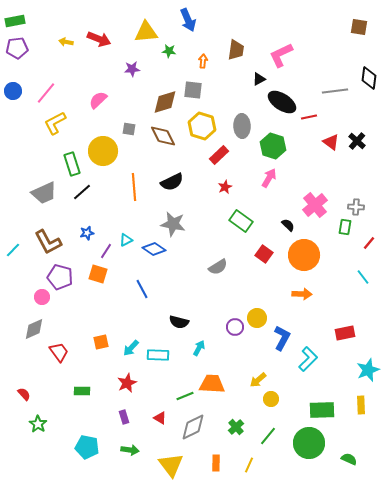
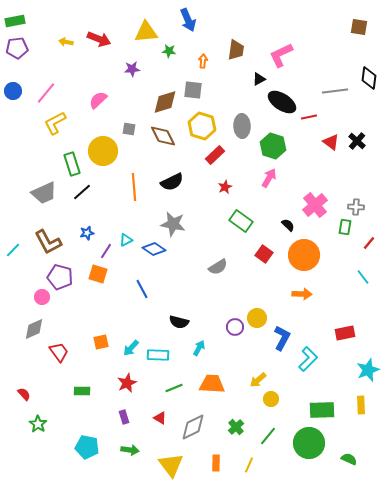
red rectangle at (219, 155): moved 4 px left
green line at (185, 396): moved 11 px left, 8 px up
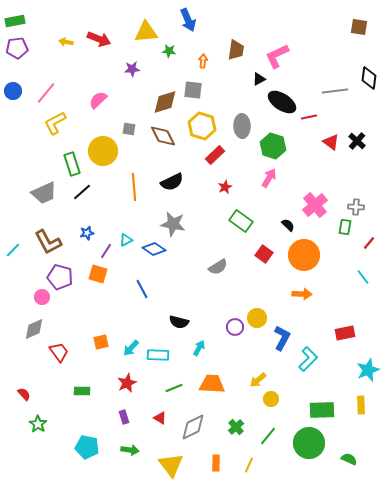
pink L-shape at (281, 55): moved 4 px left, 1 px down
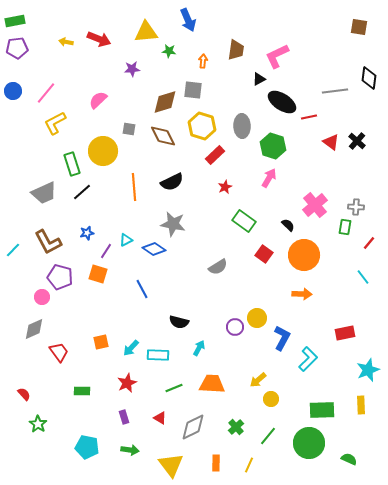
green rectangle at (241, 221): moved 3 px right
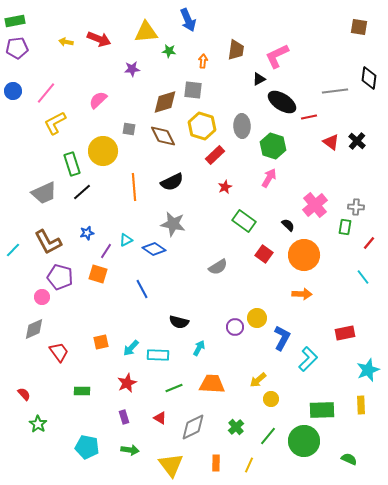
green circle at (309, 443): moved 5 px left, 2 px up
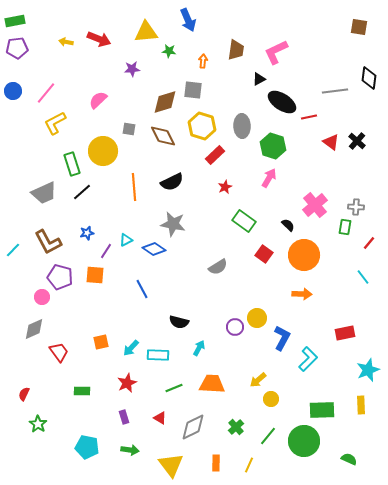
pink L-shape at (277, 56): moved 1 px left, 4 px up
orange square at (98, 274): moved 3 px left, 1 px down; rotated 12 degrees counterclockwise
red semicircle at (24, 394): rotated 112 degrees counterclockwise
